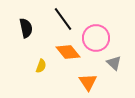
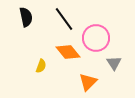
black line: moved 1 px right
black semicircle: moved 11 px up
gray triangle: rotated 14 degrees clockwise
orange triangle: rotated 18 degrees clockwise
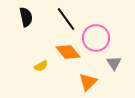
black line: moved 2 px right
yellow semicircle: rotated 40 degrees clockwise
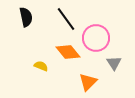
yellow semicircle: rotated 128 degrees counterclockwise
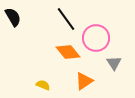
black semicircle: moved 13 px left; rotated 18 degrees counterclockwise
yellow semicircle: moved 2 px right, 19 px down
orange triangle: moved 4 px left, 1 px up; rotated 12 degrees clockwise
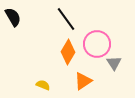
pink circle: moved 1 px right, 6 px down
orange diamond: rotated 70 degrees clockwise
orange triangle: moved 1 px left
